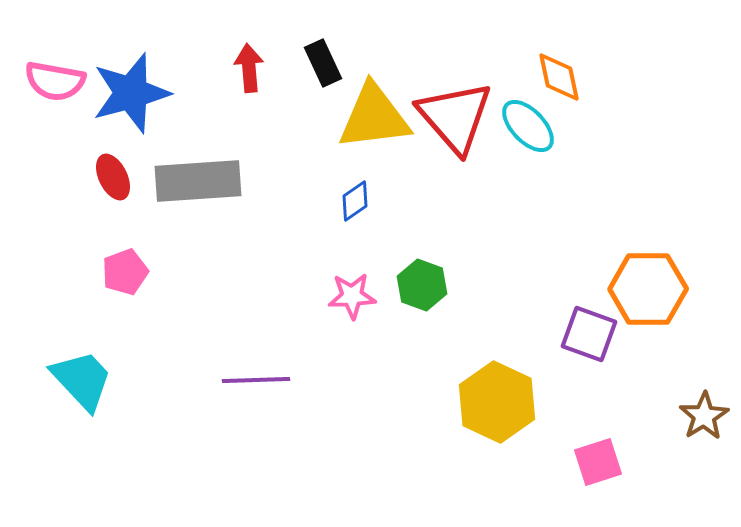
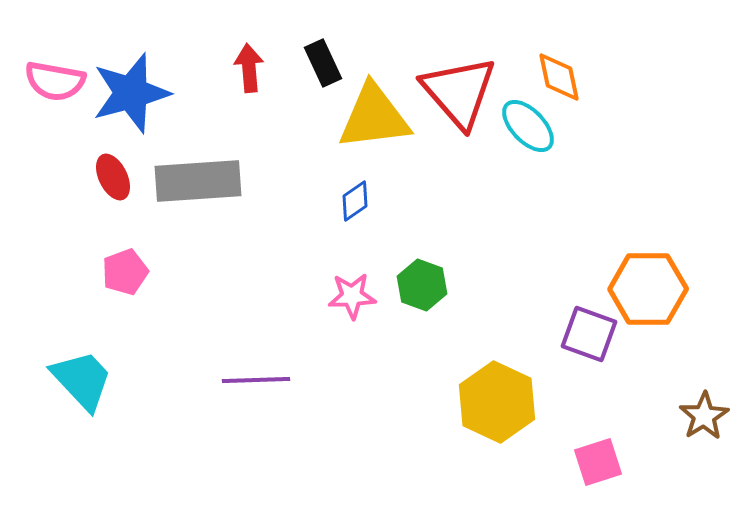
red triangle: moved 4 px right, 25 px up
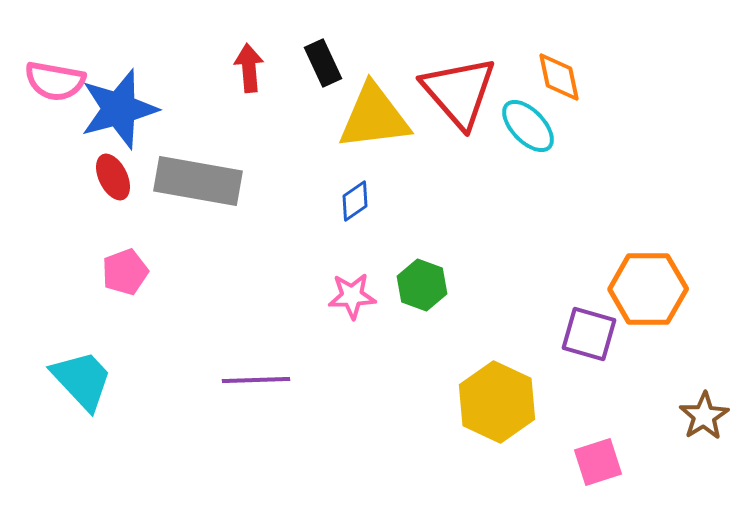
blue star: moved 12 px left, 16 px down
gray rectangle: rotated 14 degrees clockwise
purple square: rotated 4 degrees counterclockwise
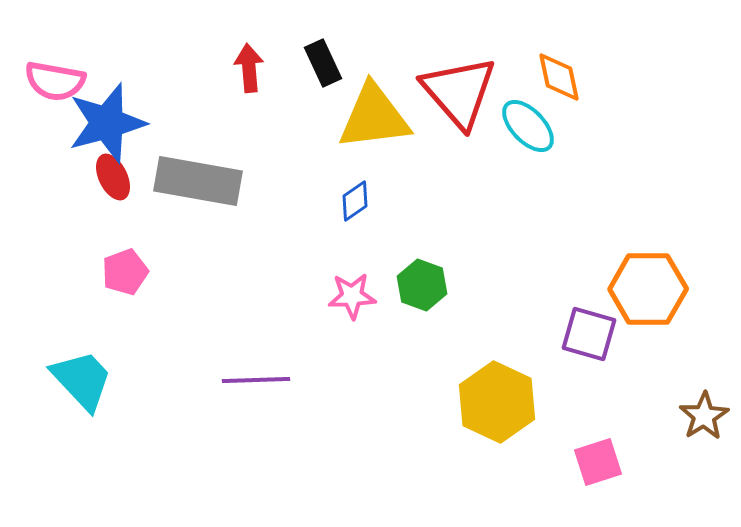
blue star: moved 12 px left, 14 px down
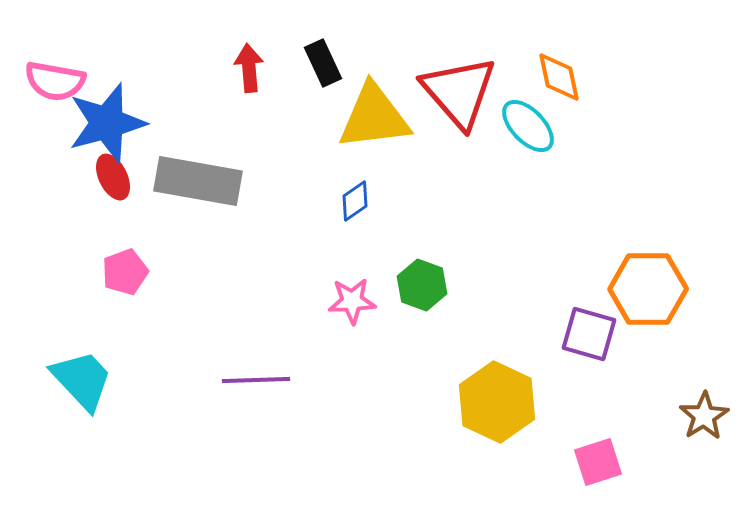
pink star: moved 5 px down
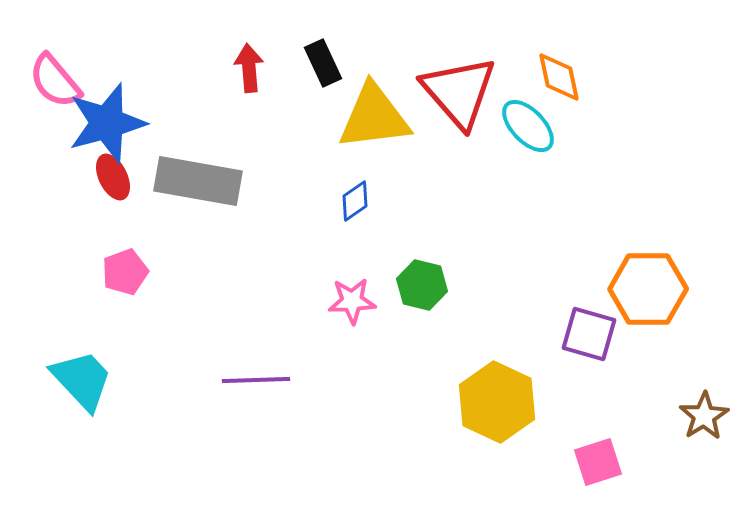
pink semicircle: rotated 40 degrees clockwise
green hexagon: rotated 6 degrees counterclockwise
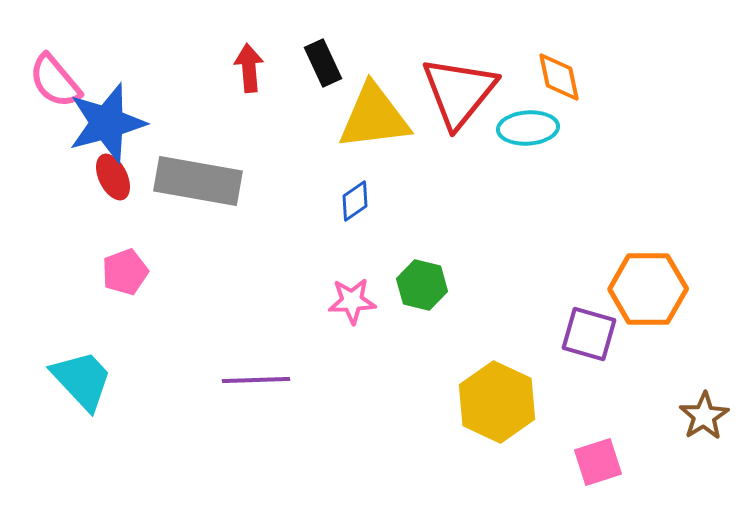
red triangle: rotated 20 degrees clockwise
cyan ellipse: moved 2 px down; rotated 50 degrees counterclockwise
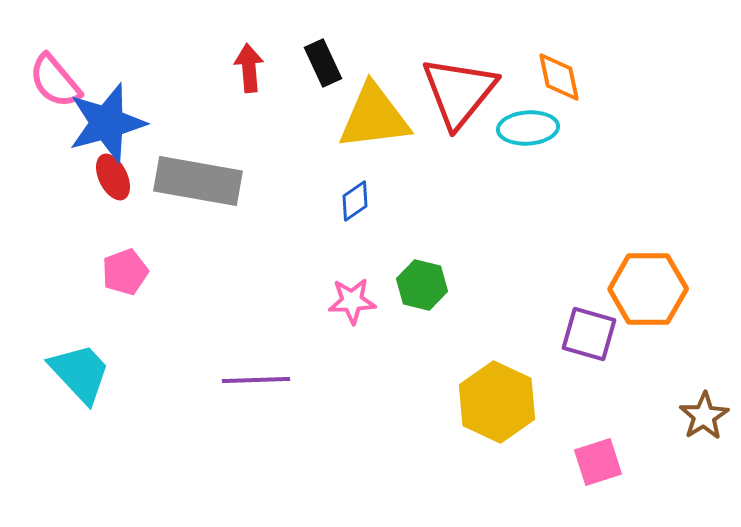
cyan trapezoid: moved 2 px left, 7 px up
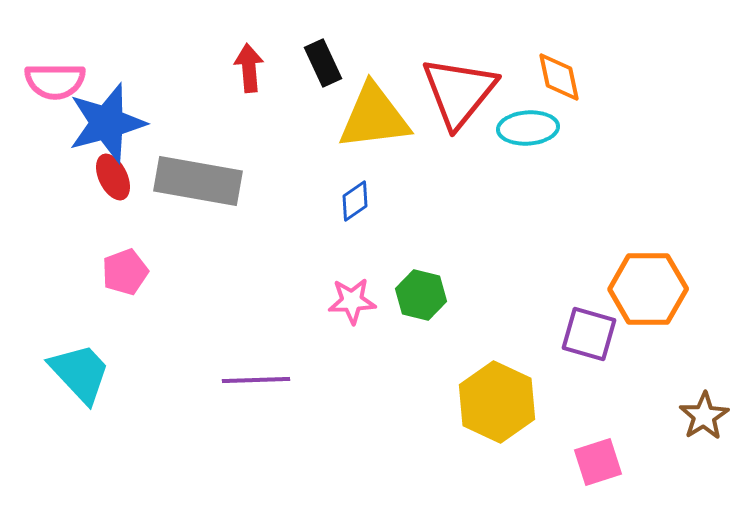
pink semicircle: rotated 50 degrees counterclockwise
green hexagon: moved 1 px left, 10 px down
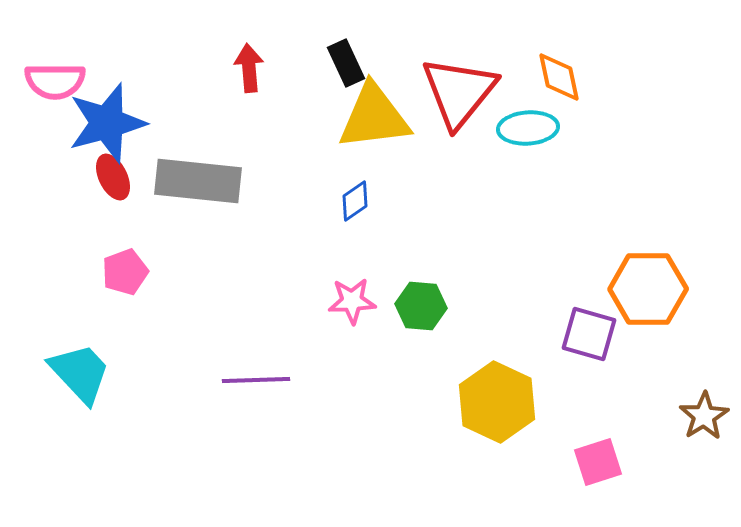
black rectangle: moved 23 px right
gray rectangle: rotated 4 degrees counterclockwise
green hexagon: moved 11 px down; rotated 9 degrees counterclockwise
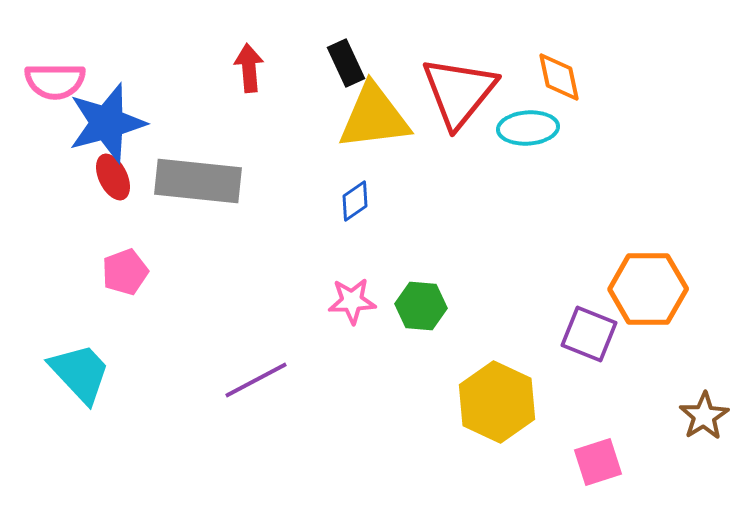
purple square: rotated 6 degrees clockwise
purple line: rotated 26 degrees counterclockwise
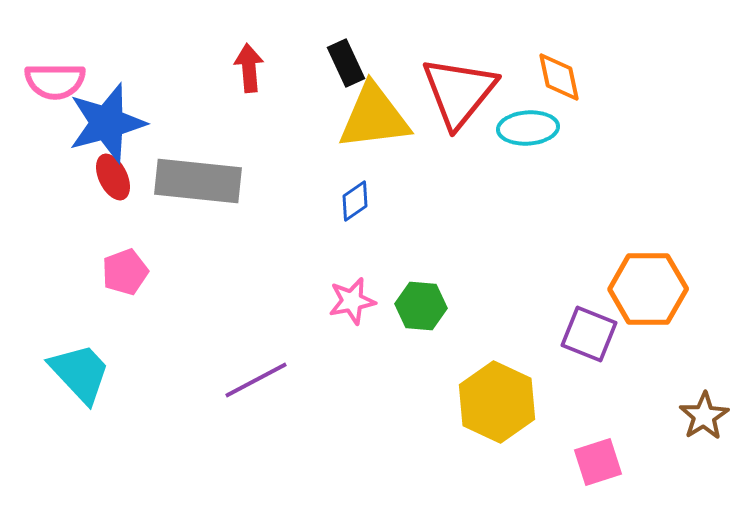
pink star: rotated 9 degrees counterclockwise
